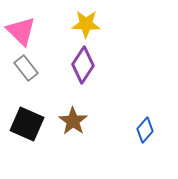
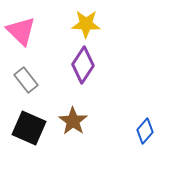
gray rectangle: moved 12 px down
black square: moved 2 px right, 4 px down
blue diamond: moved 1 px down
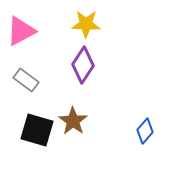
pink triangle: rotated 48 degrees clockwise
gray rectangle: rotated 15 degrees counterclockwise
black square: moved 8 px right, 2 px down; rotated 8 degrees counterclockwise
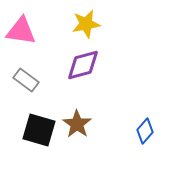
yellow star: rotated 12 degrees counterclockwise
pink triangle: rotated 36 degrees clockwise
purple diamond: rotated 42 degrees clockwise
brown star: moved 4 px right, 3 px down
black square: moved 2 px right
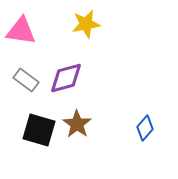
purple diamond: moved 17 px left, 13 px down
blue diamond: moved 3 px up
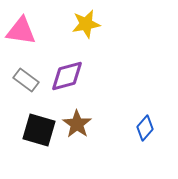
purple diamond: moved 1 px right, 2 px up
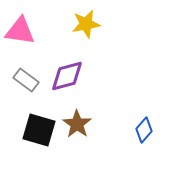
pink triangle: moved 1 px left
blue diamond: moved 1 px left, 2 px down
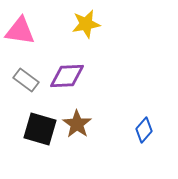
purple diamond: rotated 12 degrees clockwise
black square: moved 1 px right, 1 px up
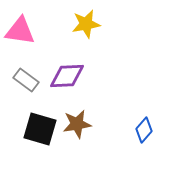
brown star: rotated 28 degrees clockwise
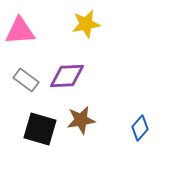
pink triangle: rotated 12 degrees counterclockwise
brown star: moved 4 px right, 4 px up
blue diamond: moved 4 px left, 2 px up
